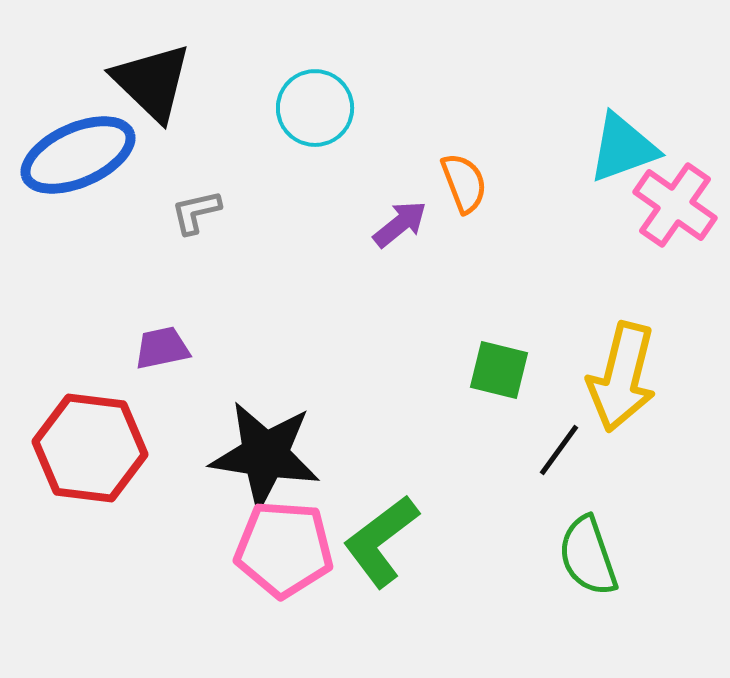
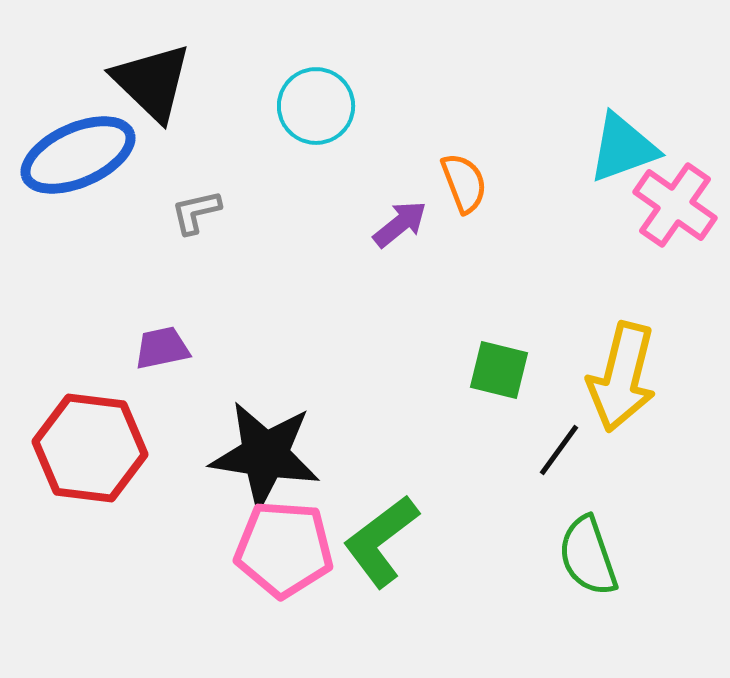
cyan circle: moved 1 px right, 2 px up
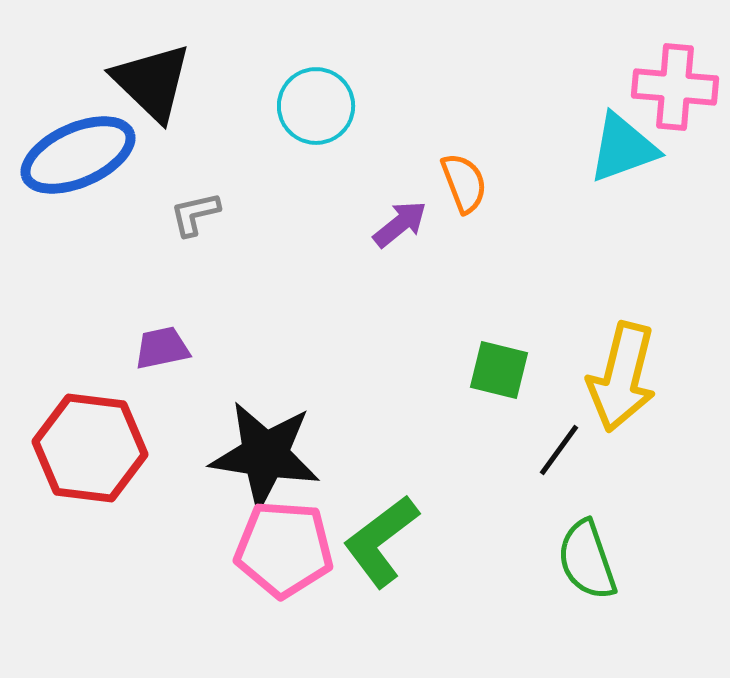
pink cross: moved 118 px up; rotated 30 degrees counterclockwise
gray L-shape: moved 1 px left, 2 px down
green semicircle: moved 1 px left, 4 px down
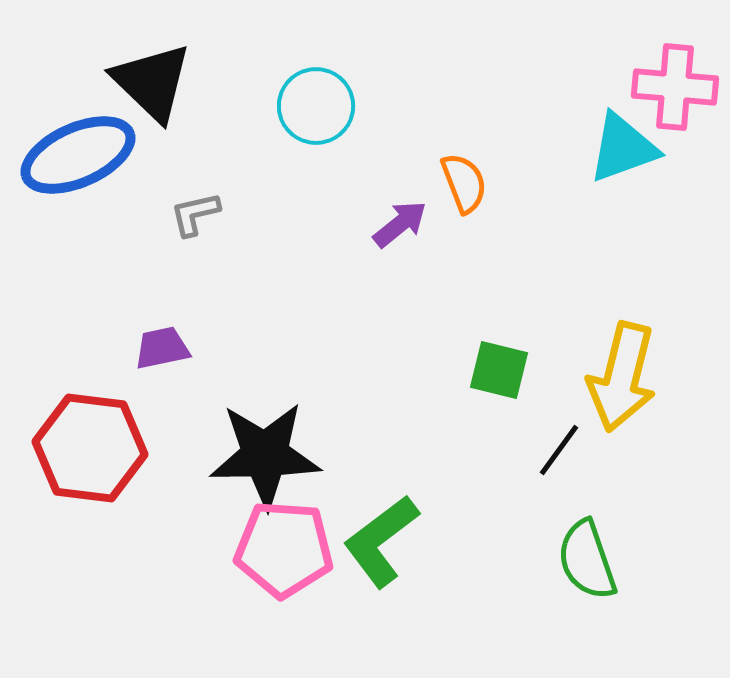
black star: rotated 10 degrees counterclockwise
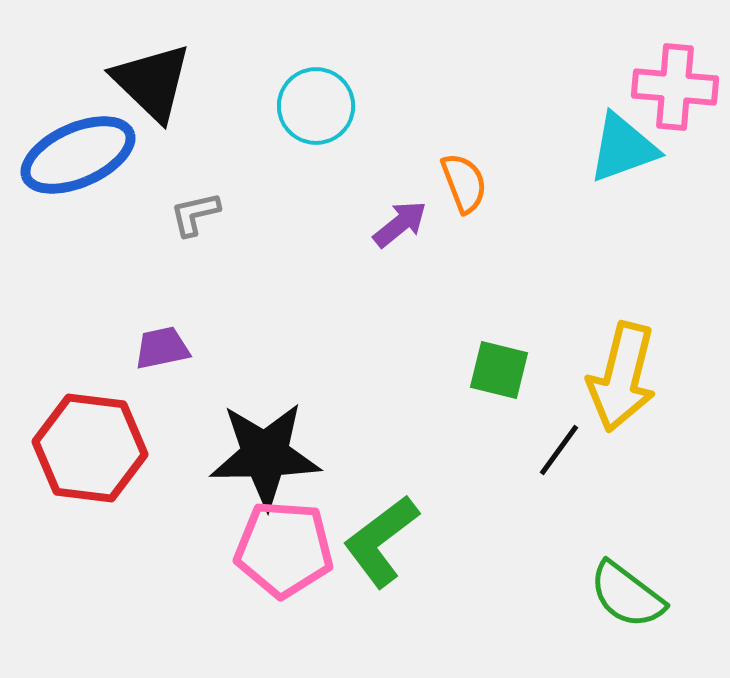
green semicircle: moved 40 px right, 35 px down; rotated 34 degrees counterclockwise
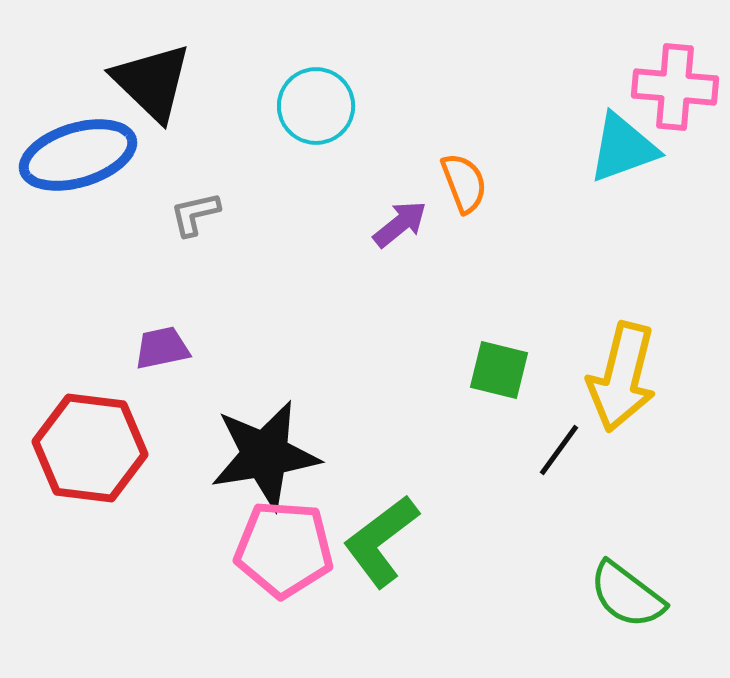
blue ellipse: rotated 7 degrees clockwise
black star: rotated 8 degrees counterclockwise
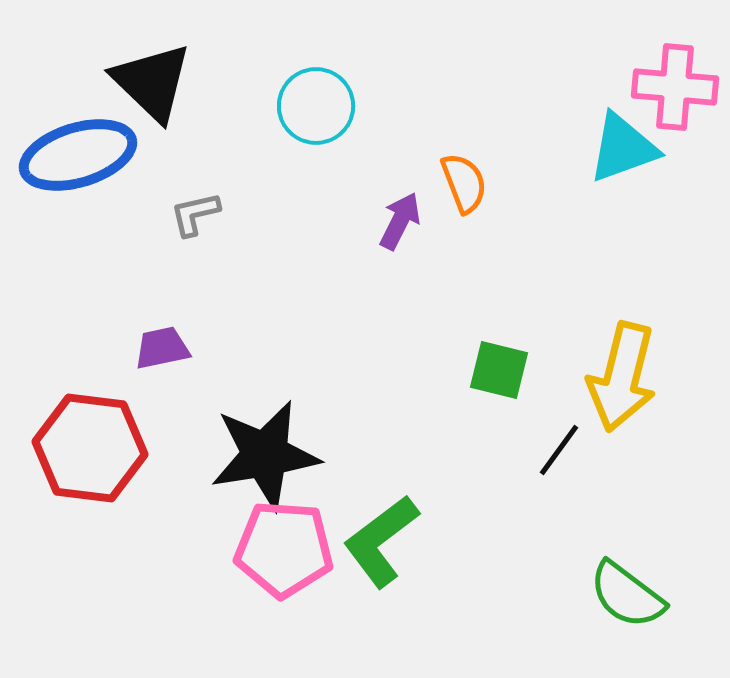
purple arrow: moved 3 px up; rotated 24 degrees counterclockwise
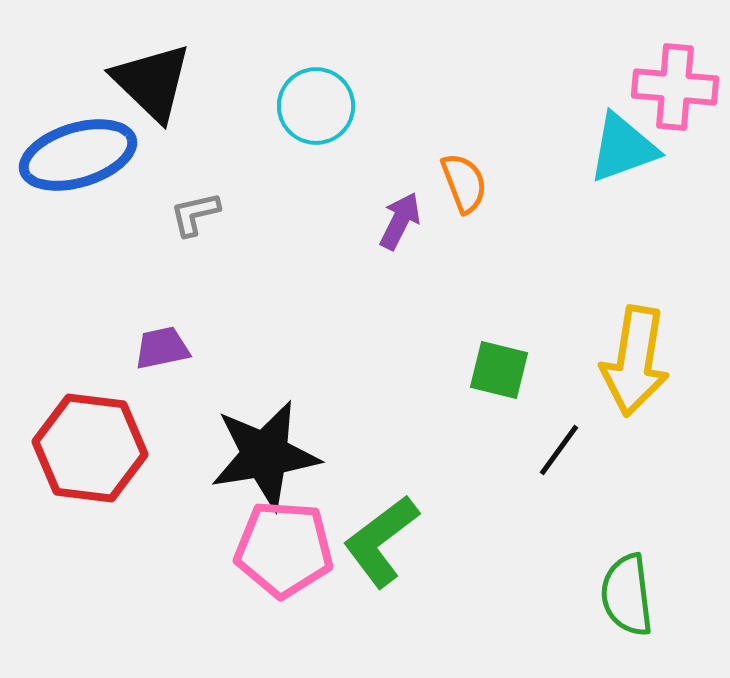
yellow arrow: moved 13 px right, 16 px up; rotated 5 degrees counterclockwise
green semicircle: rotated 46 degrees clockwise
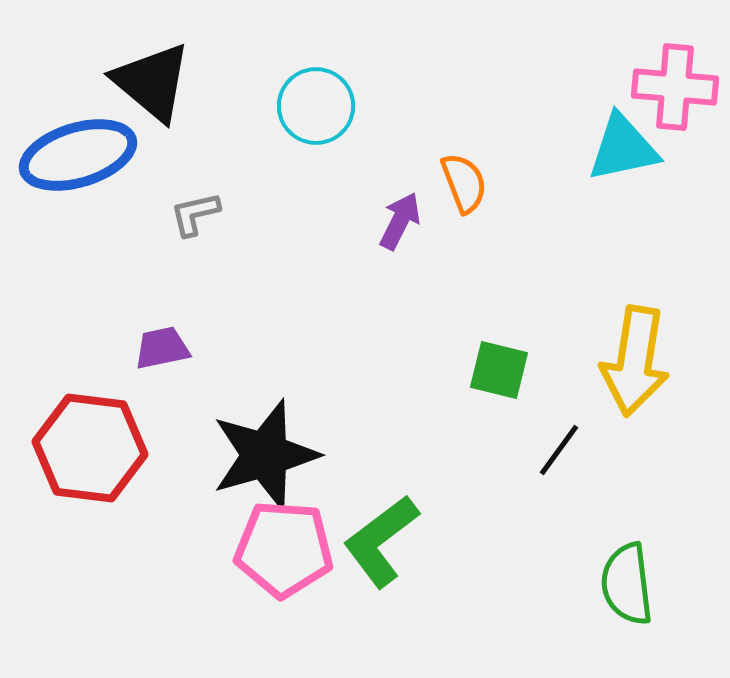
black triangle: rotated 4 degrees counterclockwise
cyan triangle: rotated 8 degrees clockwise
black star: rotated 7 degrees counterclockwise
green semicircle: moved 11 px up
